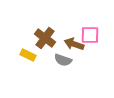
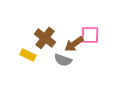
brown arrow: rotated 54 degrees counterclockwise
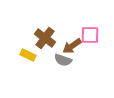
brown arrow: moved 2 px left, 2 px down
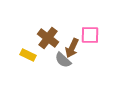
brown cross: moved 3 px right
brown arrow: moved 2 px down; rotated 30 degrees counterclockwise
gray semicircle: rotated 24 degrees clockwise
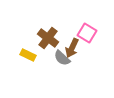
pink square: moved 3 px left, 2 px up; rotated 30 degrees clockwise
gray semicircle: moved 1 px left, 2 px up
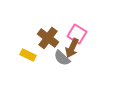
pink square: moved 10 px left, 1 px down
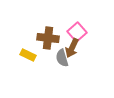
pink square: moved 2 px up; rotated 18 degrees clockwise
brown cross: rotated 30 degrees counterclockwise
gray semicircle: rotated 30 degrees clockwise
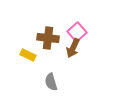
brown arrow: moved 1 px right
gray semicircle: moved 11 px left, 24 px down
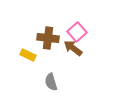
brown arrow: rotated 102 degrees clockwise
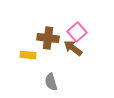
yellow rectangle: rotated 21 degrees counterclockwise
